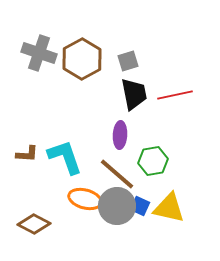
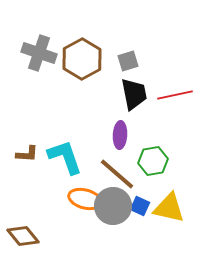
gray circle: moved 4 px left
brown diamond: moved 11 px left, 12 px down; rotated 24 degrees clockwise
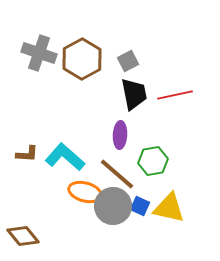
gray square: rotated 10 degrees counterclockwise
cyan L-shape: rotated 30 degrees counterclockwise
orange ellipse: moved 7 px up
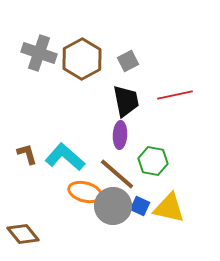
black trapezoid: moved 8 px left, 7 px down
brown L-shape: rotated 110 degrees counterclockwise
green hexagon: rotated 20 degrees clockwise
brown diamond: moved 2 px up
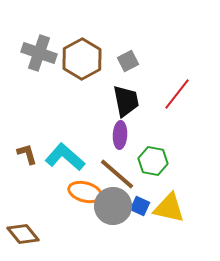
red line: moved 2 px right, 1 px up; rotated 40 degrees counterclockwise
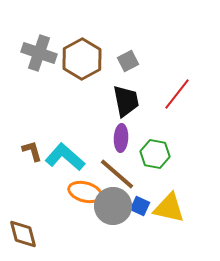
purple ellipse: moved 1 px right, 3 px down
brown L-shape: moved 5 px right, 3 px up
green hexagon: moved 2 px right, 7 px up
brown diamond: rotated 24 degrees clockwise
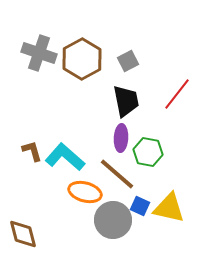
green hexagon: moved 7 px left, 2 px up
gray circle: moved 14 px down
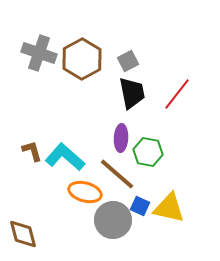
black trapezoid: moved 6 px right, 8 px up
